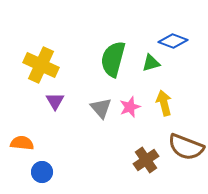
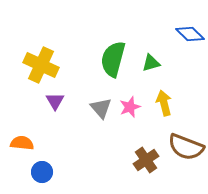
blue diamond: moved 17 px right, 7 px up; rotated 24 degrees clockwise
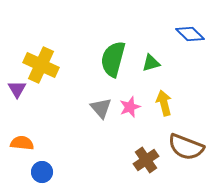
purple triangle: moved 38 px left, 12 px up
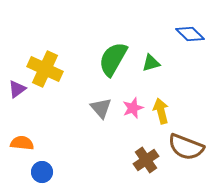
green semicircle: rotated 15 degrees clockwise
yellow cross: moved 4 px right, 4 px down
purple triangle: rotated 24 degrees clockwise
yellow arrow: moved 3 px left, 8 px down
pink star: moved 3 px right, 1 px down
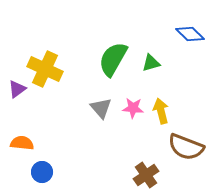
pink star: rotated 25 degrees clockwise
brown cross: moved 15 px down
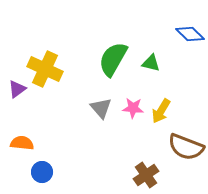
green triangle: rotated 30 degrees clockwise
yellow arrow: rotated 135 degrees counterclockwise
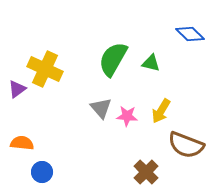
pink star: moved 6 px left, 8 px down
brown semicircle: moved 2 px up
brown cross: moved 3 px up; rotated 10 degrees counterclockwise
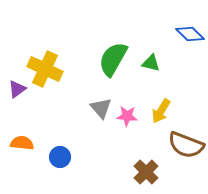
blue circle: moved 18 px right, 15 px up
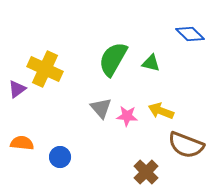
yellow arrow: rotated 80 degrees clockwise
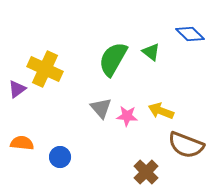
green triangle: moved 11 px up; rotated 24 degrees clockwise
